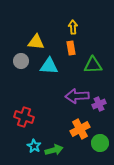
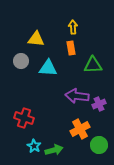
yellow triangle: moved 3 px up
cyan triangle: moved 1 px left, 2 px down
purple arrow: rotated 10 degrees clockwise
red cross: moved 1 px down
green circle: moved 1 px left, 2 px down
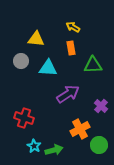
yellow arrow: rotated 56 degrees counterclockwise
purple arrow: moved 9 px left, 2 px up; rotated 140 degrees clockwise
purple cross: moved 2 px right, 2 px down; rotated 24 degrees counterclockwise
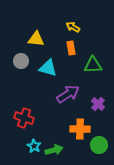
cyan triangle: rotated 12 degrees clockwise
purple cross: moved 3 px left, 2 px up
orange cross: rotated 30 degrees clockwise
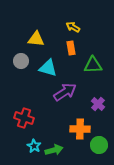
purple arrow: moved 3 px left, 2 px up
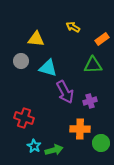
orange rectangle: moved 31 px right, 9 px up; rotated 64 degrees clockwise
purple arrow: rotated 95 degrees clockwise
purple cross: moved 8 px left, 3 px up; rotated 32 degrees clockwise
green circle: moved 2 px right, 2 px up
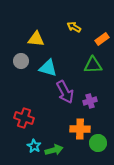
yellow arrow: moved 1 px right
green circle: moved 3 px left
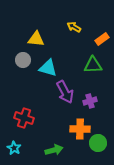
gray circle: moved 2 px right, 1 px up
cyan star: moved 20 px left, 2 px down
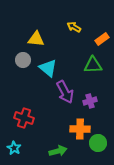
cyan triangle: rotated 24 degrees clockwise
green arrow: moved 4 px right, 1 px down
